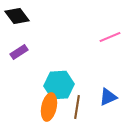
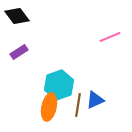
cyan hexagon: rotated 16 degrees counterclockwise
blue triangle: moved 13 px left, 3 px down
brown line: moved 1 px right, 2 px up
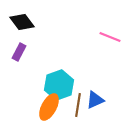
black diamond: moved 5 px right, 6 px down
pink line: rotated 45 degrees clockwise
purple rectangle: rotated 30 degrees counterclockwise
orange ellipse: rotated 16 degrees clockwise
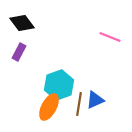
black diamond: moved 1 px down
brown line: moved 1 px right, 1 px up
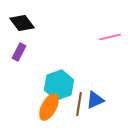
pink line: rotated 35 degrees counterclockwise
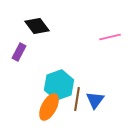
black diamond: moved 15 px right, 3 px down
blue triangle: rotated 30 degrees counterclockwise
brown line: moved 2 px left, 5 px up
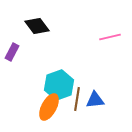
purple rectangle: moved 7 px left
blue triangle: rotated 48 degrees clockwise
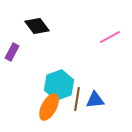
pink line: rotated 15 degrees counterclockwise
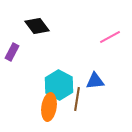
cyan hexagon: rotated 12 degrees counterclockwise
blue triangle: moved 19 px up
orange ellipse: rotated 20 degrees counterclockwise
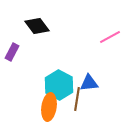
blue triangle: moved 6 px left, 2 px down
